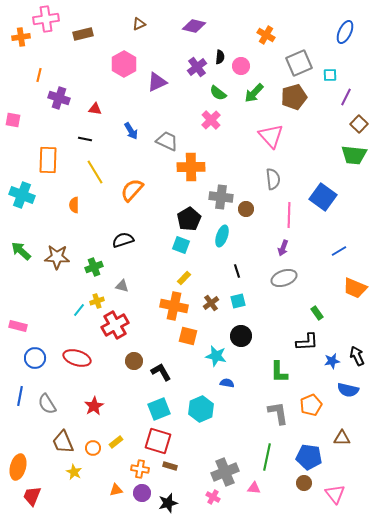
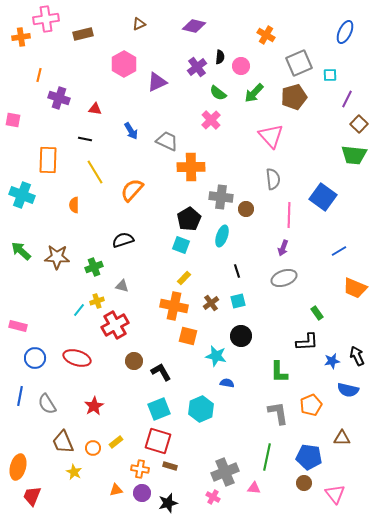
purple line at (346, 97): moved 1 px right, 2 px down
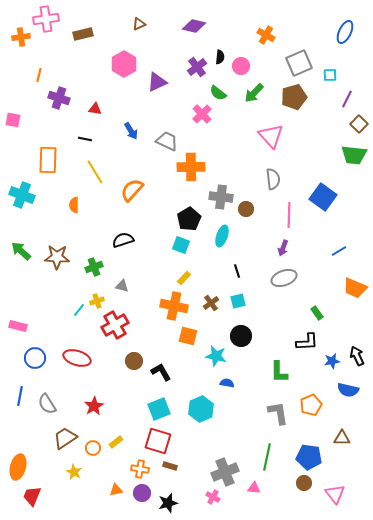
pink cross at (211, 120): moved 9 px left, 6 px up
brown trapezoid at (63, 442): moved 2 px right, 4 px up; rotated 80 degrees clockwise
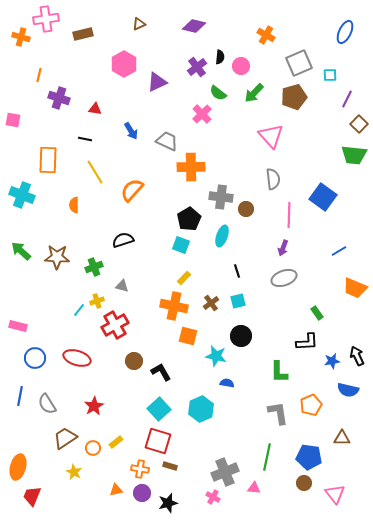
orange cross at (21, 37): rotated 24 degrees clockwise
cyan square at (159, 409): rotated 20 degrees counterclockwise
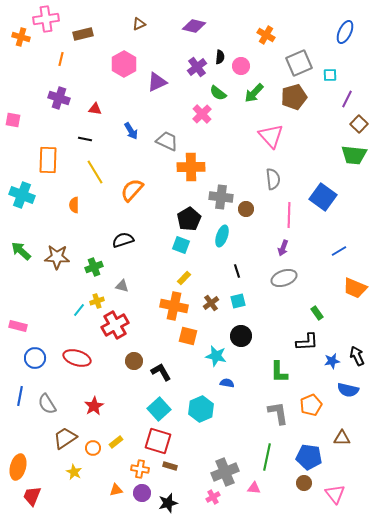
orange line at (39, 75): moved 22 px right, 16 px up
pink cross at (213, 497): rotated 32 degrees clockwise
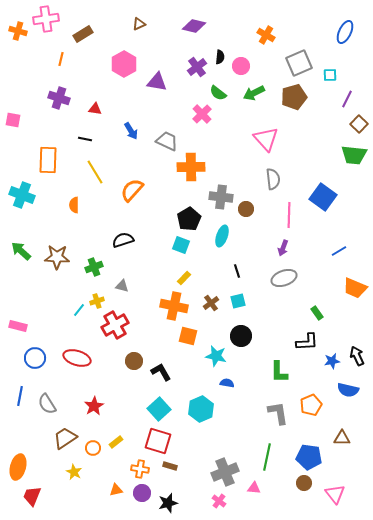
brown rectangle at (83, 34): rotated 18 degrees counterclockwise
orange cross at (21, 37): moved 3 px left, 6 px up
purple triangle at (157, 82): rotated 35 degrees clockwise
green arrow at (254, 93): rotated 20 degrees clockwise
pink triangle at (271, 136): moved 5 px left, 3 px down
pink cross at (213, 497): moved 6 px right, 4 px down; rotated 24 degrees counterclockwise
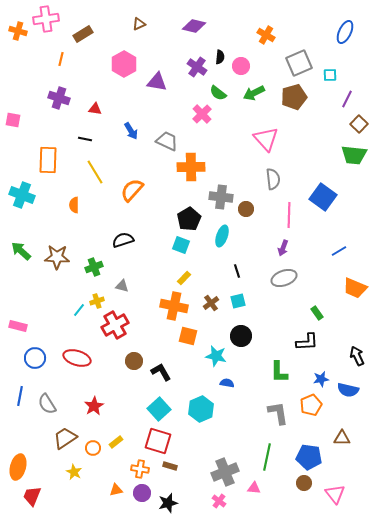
purple cross at (197, 67): rotated 18 degrees counterclockwise
blue star at (332, 361): moved 11 px left, 18 px down
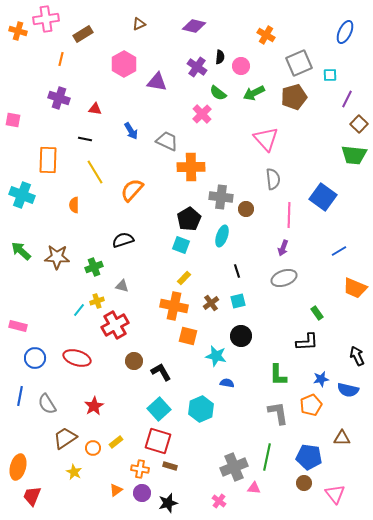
green L-shape at (279, 372): moved 1 px left, 3 px down
gray cross at (225, 472): moved 9 px right, 5 px up
orange triangle at (116, 490): rotated 24 degrees counterclockwise
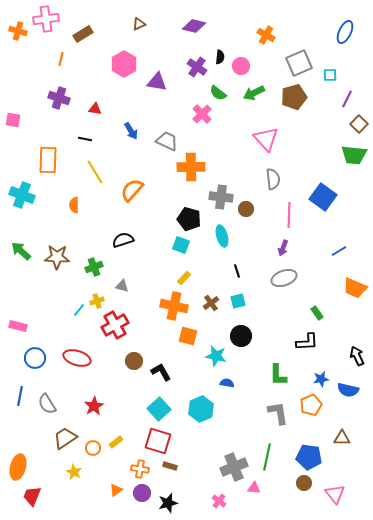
black pentagon at (189, 219): rotated 25 degrees counterclockwise
cyan ellipse at (222, 236): rotated 35 degrees counterclockwise
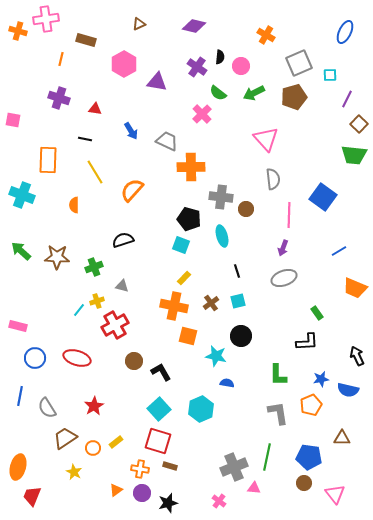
brown rectangle at (83, 34): moved 3 px right, 6 px down; rotated 48 degrees clockwise
gray semicircle at (47, 404): moved 4 px down
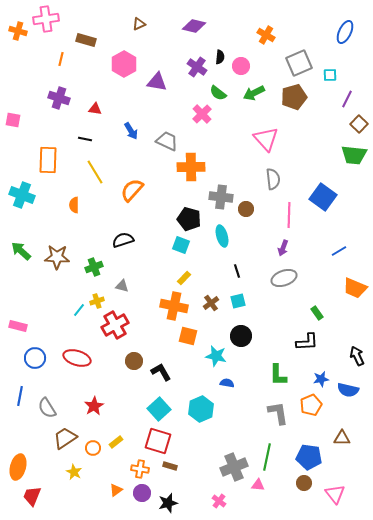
pink triangle at (254, 488): moved 4 px right, 3 px up
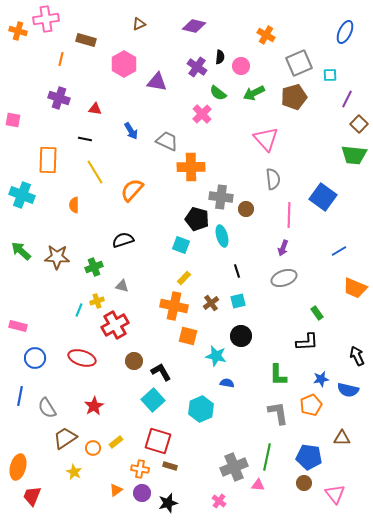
black pentagon at (189, 219): moved 8 px right
cyan line at (79, 310): rotated 16 degrees counterclockwise
red ellipse at (77, 358): moved 5 px right
cyan square at (159, 409): moved 6 px left, 9 px up
